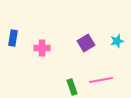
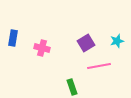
pink cross: rotated 14 degrees clockwise
pink line: moved 2 px left, 14 px up
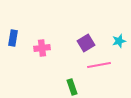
cyan star: moved 2 px right
pink cross: rotated 21 degrees counterclockwise
pink line: moved 1 px up
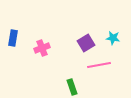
cyan star: moved 6 px left, 3 px up; rotated 24 degrees clockwise
pink cross: rotated 14 degrees counterclockwise
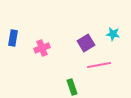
cyan star: moved 4 px up
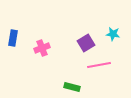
green rectangle: rotated 56 degrees counterclockwise
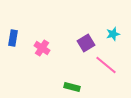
cyan star: rotated 24 degrees counterclockwise
pink cross: rotated 35 degrees counterclockwise
pink line: moved 7 px right; rotated 50 degrees clockwise
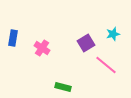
green rectangle: moved 9 px left
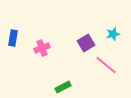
pink cross: rotated 35 degrees clockwise
green rectangle: rotated 42 degrees counterclockwise
